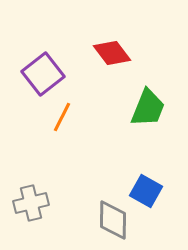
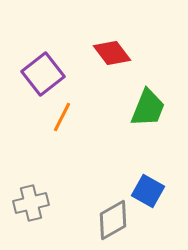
blue square: moved 2 px right
gray diamond: rotated 60 degrees clockwise
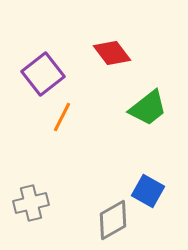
green trapezoid: rotated 30 degrees clockwise
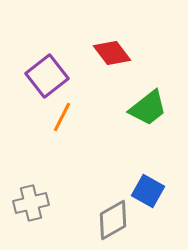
purple square: moved 4 px right, 2 px down
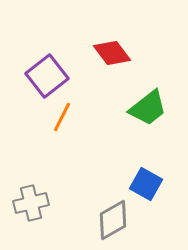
blue square: moved 2 px left, 7 px up
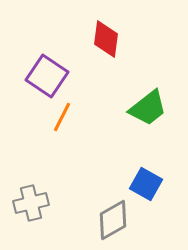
red diamond: moved 6 px left, 14 px up; rotated 45 degrees clockwise
purple square: rotated 18 degrees counterclockwise
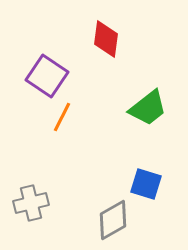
blue square: rotated 12 degrees counterclockwise
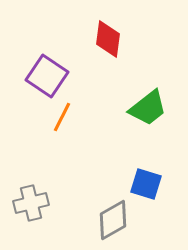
red diamond: moved 2 px right
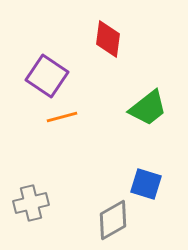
orange line: rotated 48 degrees clockwise
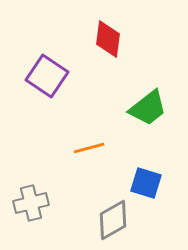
orange line: moved 27 px right, 31 px down
blue square: moved 1 px up
